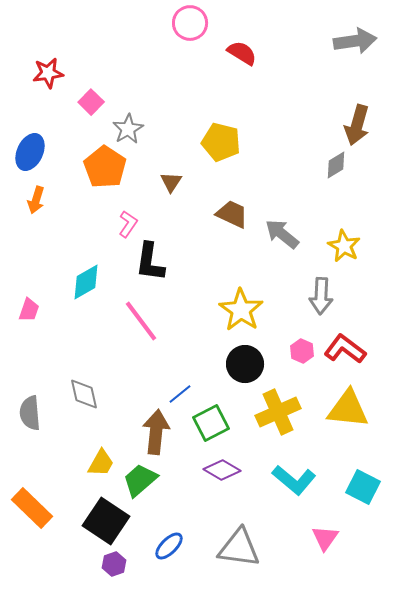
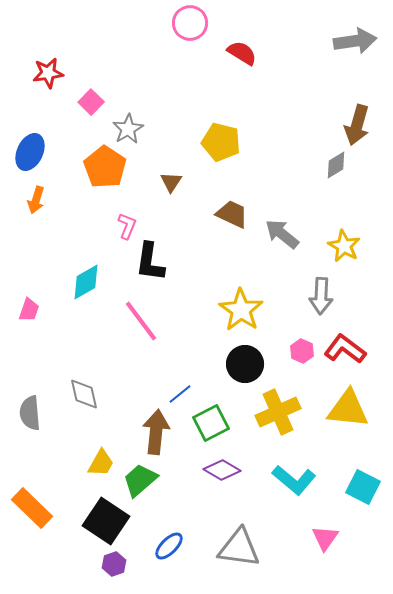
pink L-shape at (128, 224): moved 1 px left, 2 px down; rotated 12 degrees counterclockwise
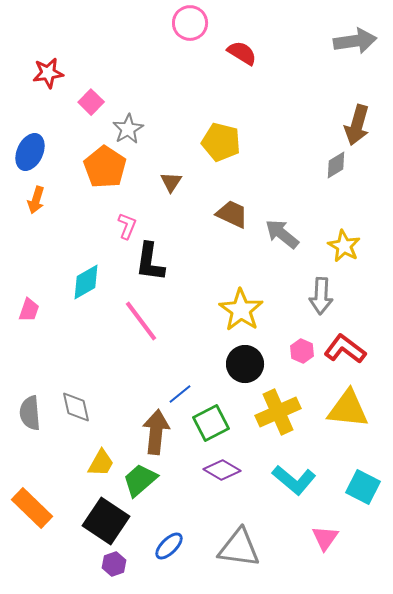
gray diamond at (84, 394): moved 8 px left, 13 px down
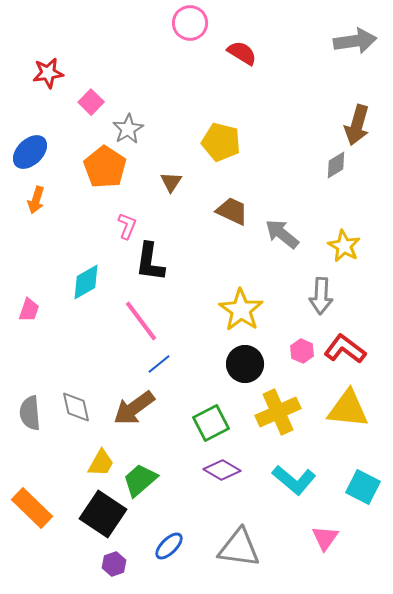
blue ellipse at (30, 152): rotated 21 degrees clockwise
brown trapezoid at (232, 214): moved 3 px up
blue line at (180, 394): moved 21 px left, 30 px up
brown arrow at (156, 432): moved 22 px left, 24 px up; rotated 132 degrees counterclockwise
black square at (106, 521): moved 3 px left, 7 px up
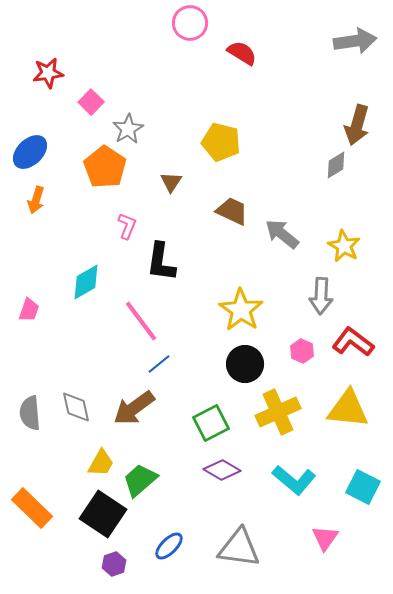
black L-shape at (150, 262): moved 11 px right
red L-shape at (345, 349): moved 8 px right, 7 px up
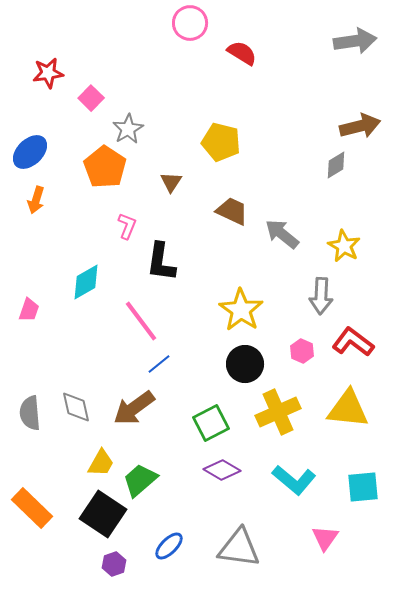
pink square at (91, 102): moved 4 px up
brown arrow at (357, 125): moved 3 px right, 1 px down; rotated 120 degrees counterclockwise
cyan square at (363, 487): rotated 32 degrees counterclockwise
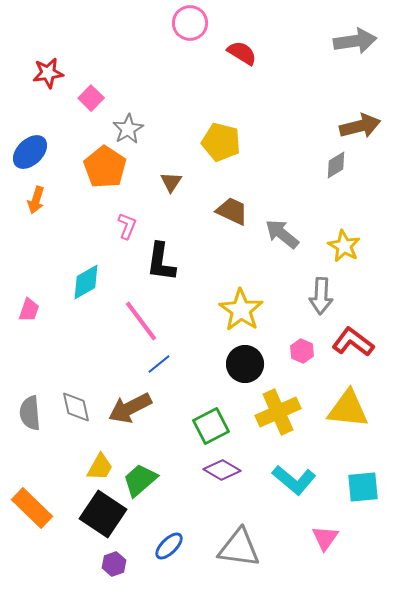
brown arrow at (134, 408): moved 4 px left; rotated 9 degrees clockwise
green square at (211, 423): moved 3 px down
yellow trapezoid at (101, 463): moved 1 px left, 4 px down
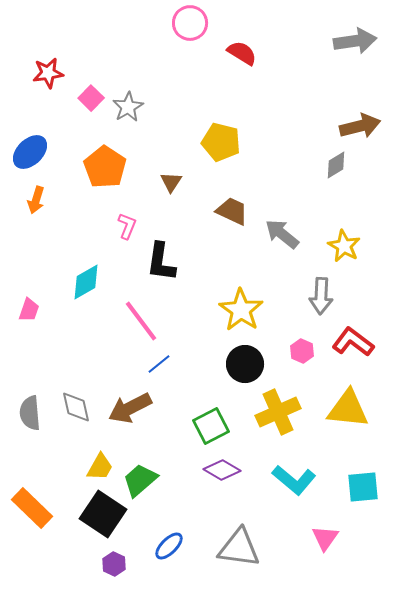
gray star at (128, 129): moved 22 px up
purple hexagon at (114, 564): rotated 15 degrees counterclockwise
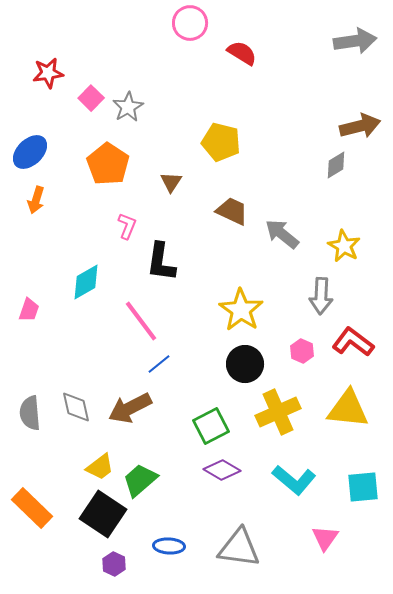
orange pentagon at (105, 167): moved 3 px right, 3 px up
yellow trapezoid at (100, 467): rotated 24 degrees clockwise
blue ellipse at (169, 546): rotated 48 degrees clockwise
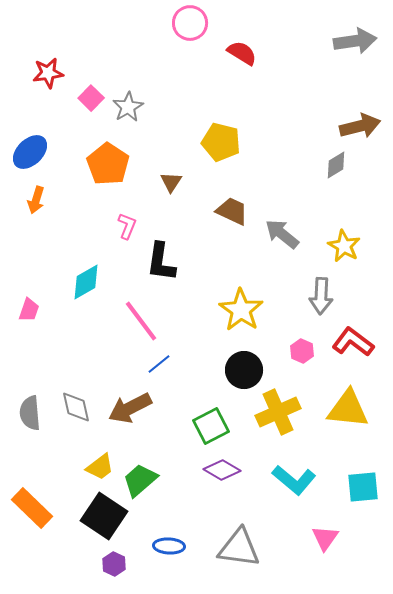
black circle at (245, 364): moved 1 px left, 6 px down
black square at (103, 514): moved 1 px right, 2 px down
